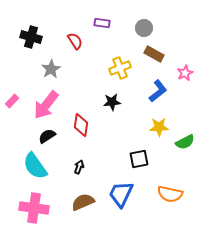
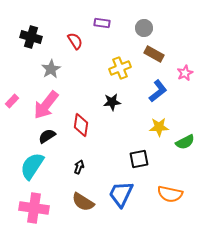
cyan semicircle: moved 3 px left; rotated 68 degrees clockwise
brown semicircle: rotated 125 degrees counterclockwise
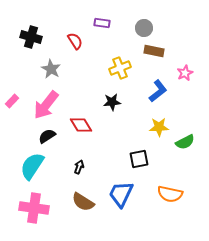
brown rectangle: moved 3 px up; rotated 18 degrees counterclockwise
gray star: rotated 12 degrees counterclockwise
red diamond: rotated 40 degrees counterclockwise
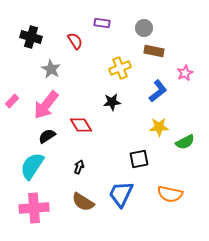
pink cross: rotated 12 degrees counterclockwise
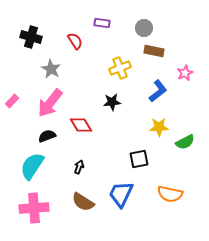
pink arrow: moved 4 px right, 2 px up
black semicircle: rotated 12 degrees clockwise
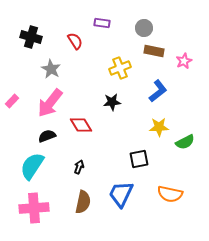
pink star: moved 1 px left, 12 px up
brown semicircle: rotated 110 degrees counterclockwise
